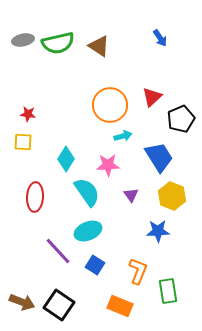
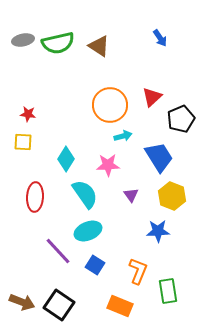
cyan semicircle: moved 2 px left, 2 px down
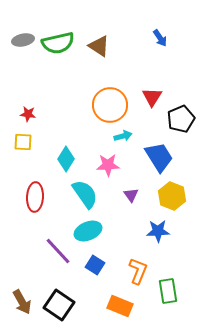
red triangle: rotated 15 degrees counterclockwise
brown arrow: rotated 40 degrees clockwise
